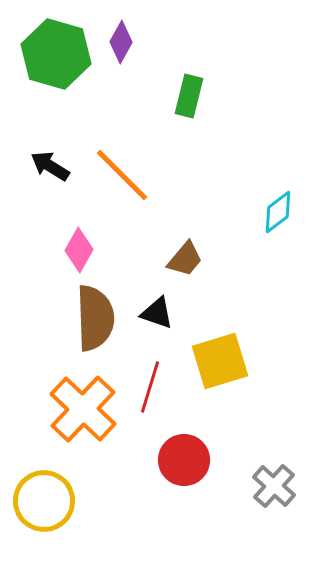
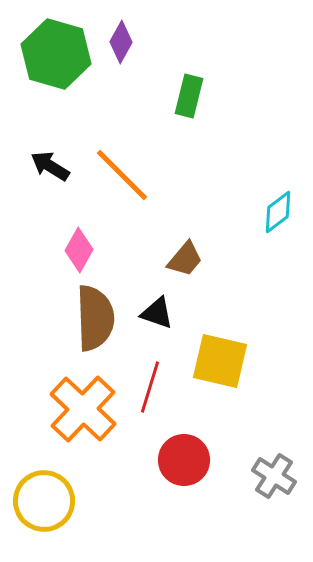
yellow square: rotated 30 degrees clockwise
gray cross: moved 10 px up; rotated 9 degrees counterclockwise
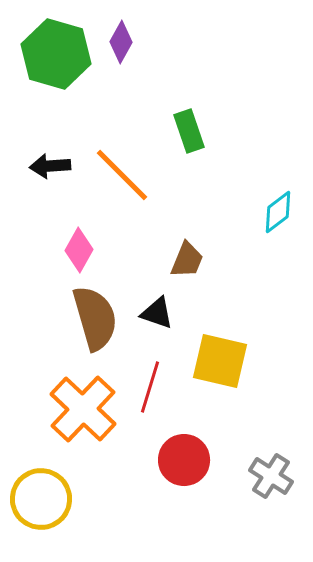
green rectangle: moved 35 px down; rotated 33 degrees counterclockwise
black arrow: rotated 36 degrees counterclockwise
brown trapezoid: moved 2 px right, 1 px down; rotated 18 degrees counterclockwise
brown semicircle: rotated 14 degrees counterclockwise
gray cross: moved 3 px left
yellow circle: moved 3 px left, 2 px up
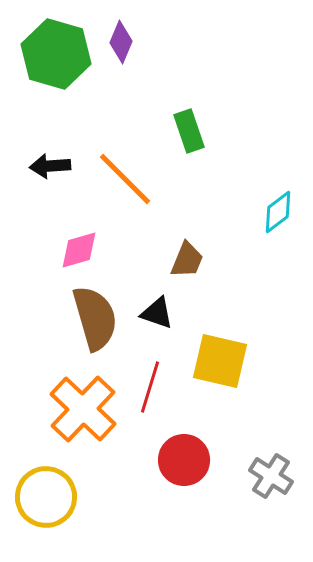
purple diamond: rotated 6 degrees counterclockwise
orange line: moved 3 px right, 4 px down
pink diamond: rotated 45 degrees clockwise
yellow circle: moved 5 px right, 2 px up
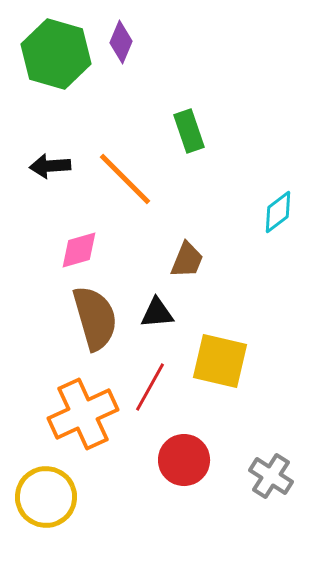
black triangle: rotated 24 degrees counterclockwise
red line: rotated 12 degrees clockwise
orange cross: moved 5 px down; rotated 22 degrees clockwise
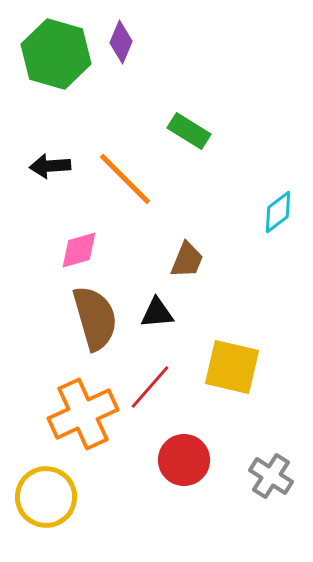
green rectangle: rotated 39 degrees counterclockwise
yellow square: moved 12 px right, 6 px down
red line: rotated 12 degrees clockwise
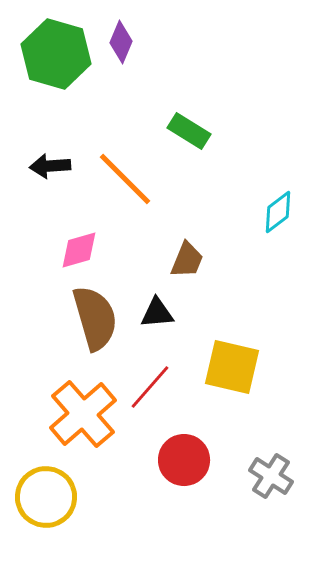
orange cross: rotated 16 degrees counterclockwise
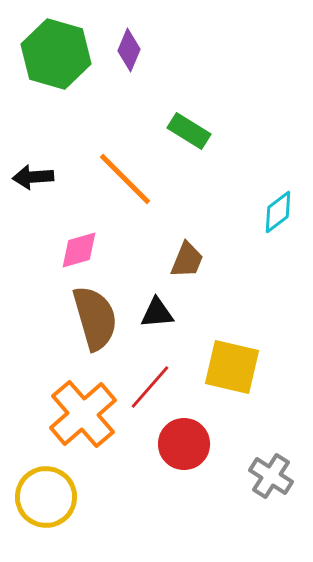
purple diamond: moved 8 px right, 8 px down
black arrow: moved 17 px left, 11 px down
red circle: moved 16 px up
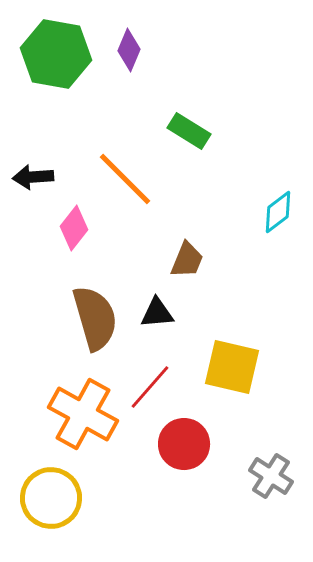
green hexagon: rotated 6 degrees counterclockwise
pink diamond: moved 5 px left, 22 px up; rotated 36 degrees counterclockwise
orange cross: rotated 20 degrees counterclockwise
yellow circle: moved 5 px right, 1 px down
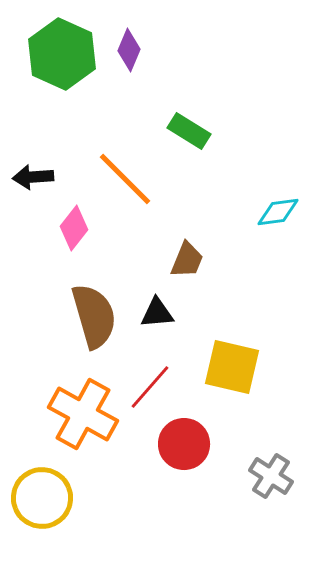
green hexagon: moved 6 px right; rotated 14 degrees clockwise
cyan diamond: rotated 30 degrees clockwise
brown semicircle: moved 1 px left, 2 px up
yellow circle: moved 9 px left
